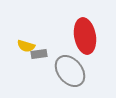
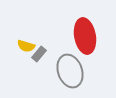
gray rectangle: rotated 42 degrees counterclockwise
gray ellipse: rotated 20 degrees clockwise
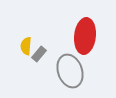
red ellipse: rotated 16 degrees clockwise
yellow semicircle: rotated 78 degrees clockwise
